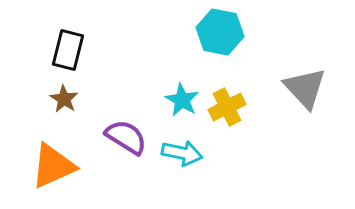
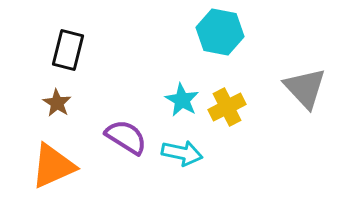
brown star: moved 7 px left, 4 px down
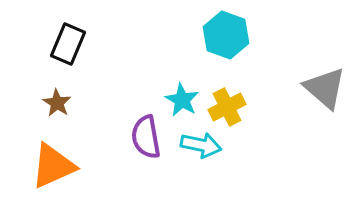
cyan hexagon: moved 6 px right, 3 px down; rotated 9 degrees clockwise
black rectangle: moved 6 px up; rotated 9 degrees clockwise
gray triangle: moved 20 px right; rotated 6 degrees counterclockwise
purple semicircle: moved 20 px right; rotated 132 degrees counterclockwise
cyan arrow: moved 19 px right, 8 px up
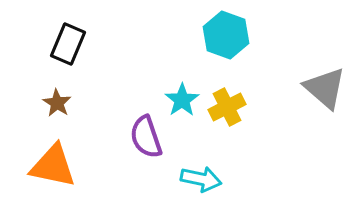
cyan star: rotated 8 degrees clockwise
purple semicircle: rotated 9 degrees counterclockwise
cyan arrow: moved 34 px down
orange triangle: rotated 36 degrees clockwise
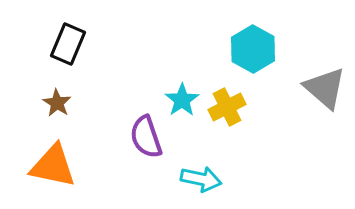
cyan hexagon: moved 27 px right, 14 px down; rotated 9 degrees clockwise
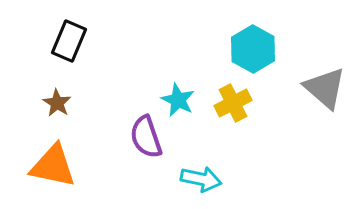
black rectangle: moved 1 px right, 3 px up
cyan star: moved 4 px left; rotated 12 degrees counterclockwise
yellow cross: moved 6 px right, 4 px up
